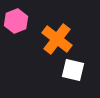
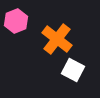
white square: rotated 15 degrees clockwise
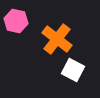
pink hexagon: rotated 25 degrees counterclockwise
